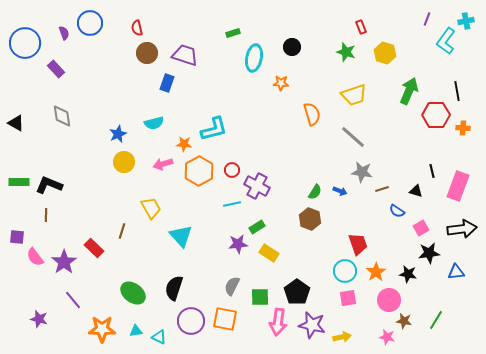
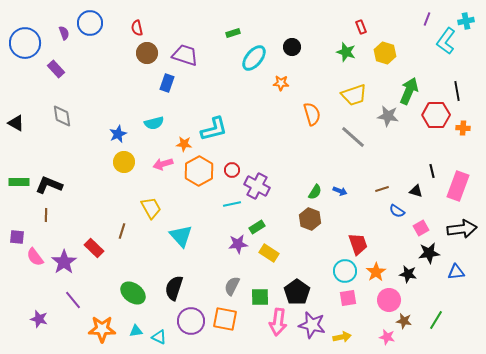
cyan ellipse at (254, 58): rotated 28 degrees clockwise
gray star at (362, 172): moved 26 px right, 56 px up
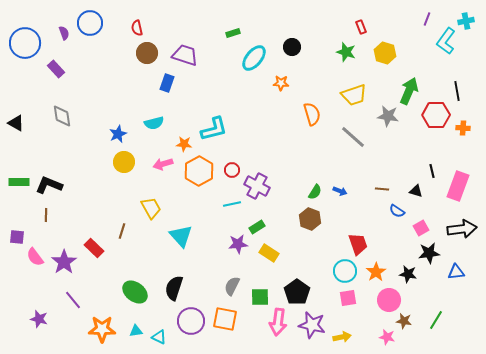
brown line at (382, 189): rotated 24 degrees clockwise
green ellipse at (133, 293): moved 2 px right, 1 px up
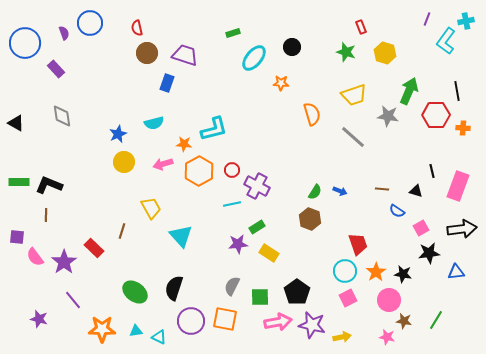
black star at (408, 274): moved 5 px left
pink square at (348, 298): rotated 18 degrees counterclockwise
pink arrow at (278, 322): rotated 108 degrees counterclockwise
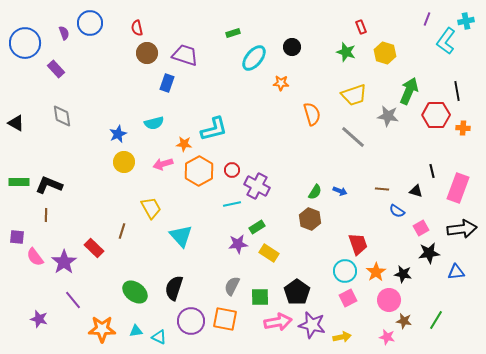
pink rectangle at (458, 186): moved 2 px down
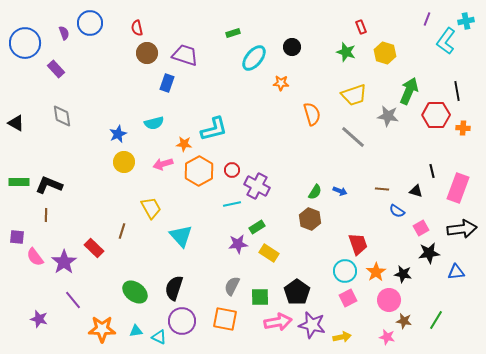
purple circle at (191, 321): moved 9 px left
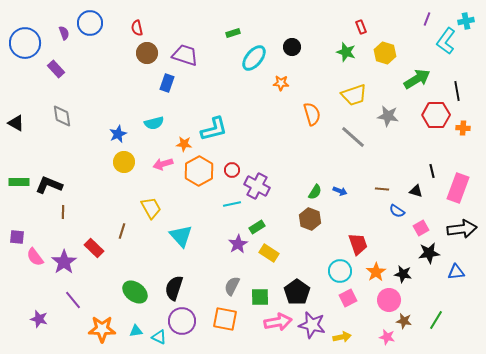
green arrow at (409, 91): moved 8 px right, 12 px up; rotated 36 degrees clockwise
brown line at (46, 215): moved 17 px right, 3 px up
purple star at (238, 244): rotated 24 degrees counterclockwise
cyan circle at (345, 271): moved 5 px left
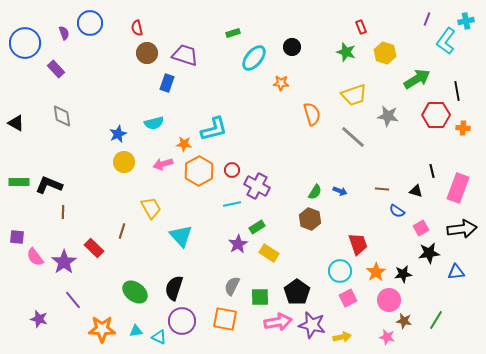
black star at (403, 274): rotated 18 degrees counterclockwise
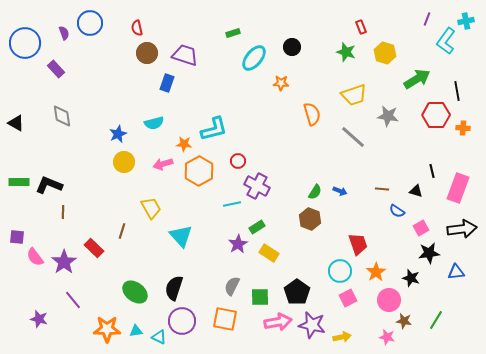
red circle at (232, 170): moved 6 px right, 9 px up
black star at (403, 274): moved 8 px right, 4 px down; rotated 24 degrees clockwise
orange star at (102, 329): moved 5 px right
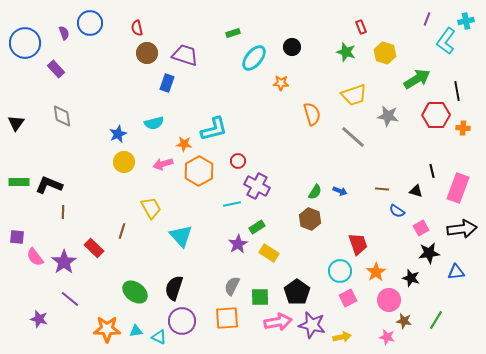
black triangle at (16, 123): rotated 36 degrees clockwise
purple line at (73, 300): moved 3 px left, 1 px up; rotated 12 degrees counterclockwise
orange square at (225, 319): moved 2 px right, 1 px up; rotated 15 degrees counterclockwise
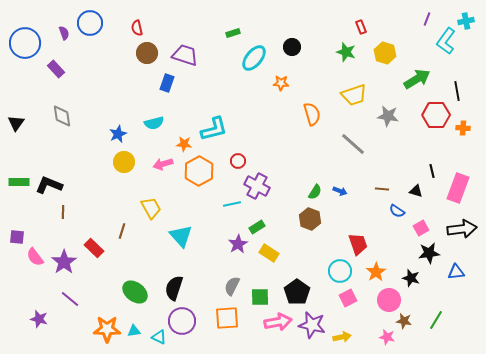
gray line at (353, 137): moved 7 px down
cyan triangle at (136, 331): moved 2 px left
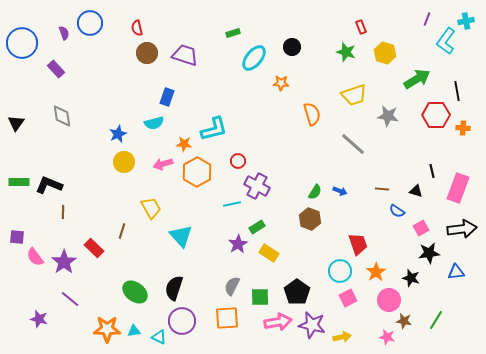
blue circle at (25, 43): moved 3 px left
blue rectangle at (167, 83): moved 14 px down
orange hexagon at (199, 171): moved 2 px left, 1 px down
